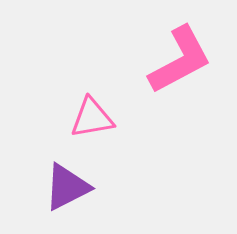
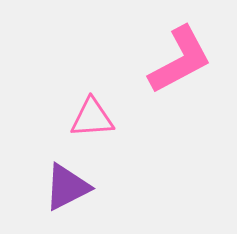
pink triangle: rotated 6 degrees clockwise
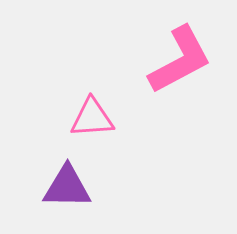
purple triangle: rotated 28 degrees clockwise
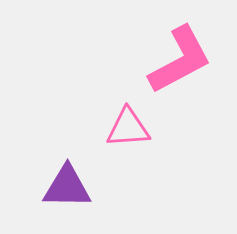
pink triangle: moved 36 px right, 10 px down
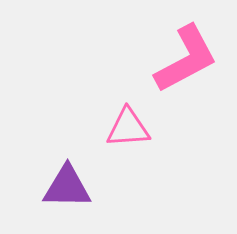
pink L-shape: moved 6 px right, 1 px up
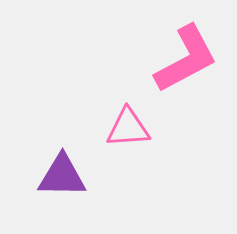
purple triangle: moved 5 px left, 11 px up
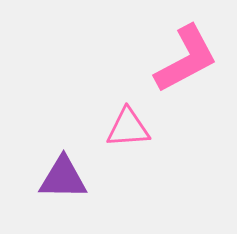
purple triangle: moved 1 px right, 2 px down
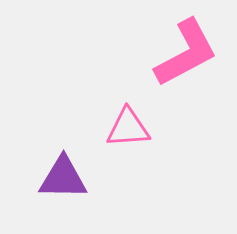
pink L-shape: moved 6 px up
